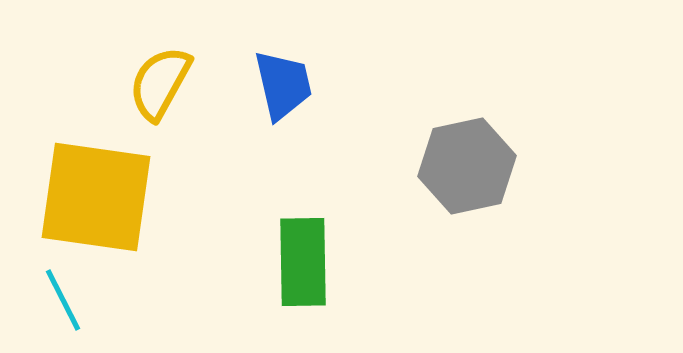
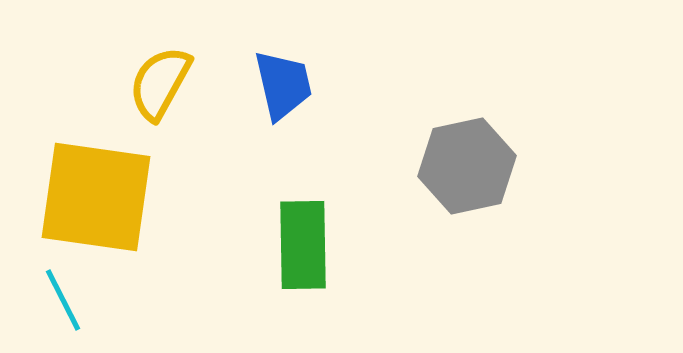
green rectangle: moved 17 px up
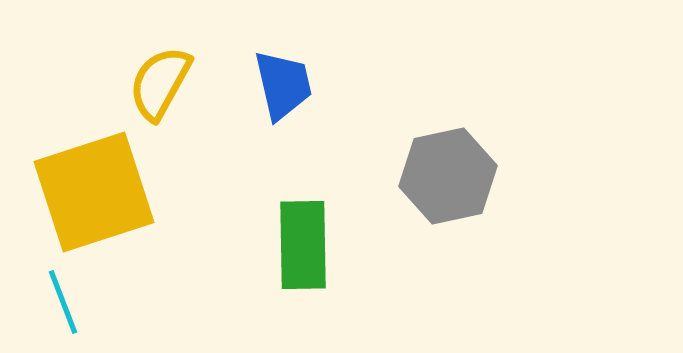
gray hexagon: moved 19 px left, 10 px down
yellow square: moved 2 px left, 5 px up; rotated 26 degrees counterclockwise
cyan line: moved 2 px down; rotated 6 degrees clockwise
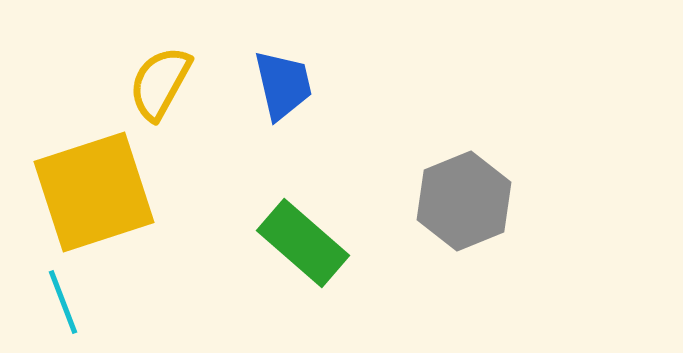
gray hexagon: moved 16 px right, 25 px down; rotated 10 degrees counterclockwise
green rectangle: moved 2 px up; rotated 48 degrees counterclockwise
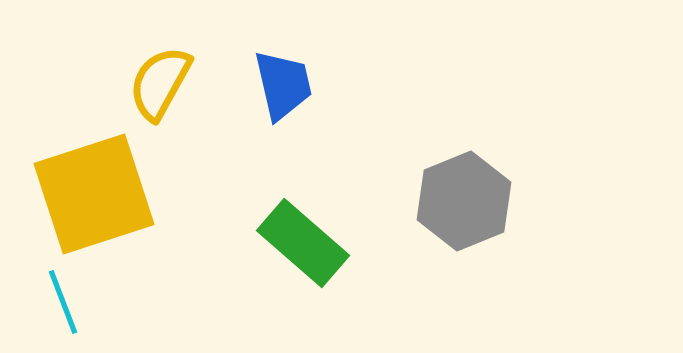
yellow square: moved 2 px down
